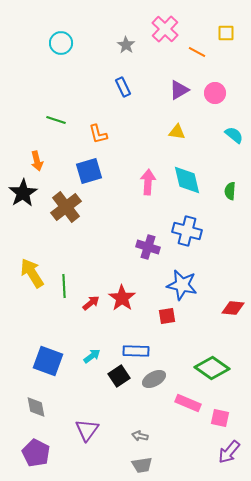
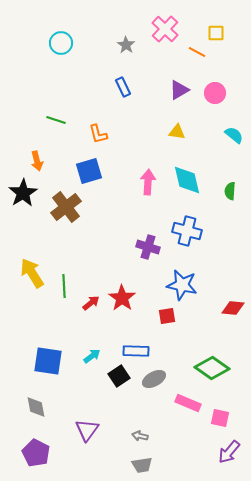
yellow square at (226, 33): moved 10 px left
blue square at (48, 361): rotated 12 degrees counterclockwise
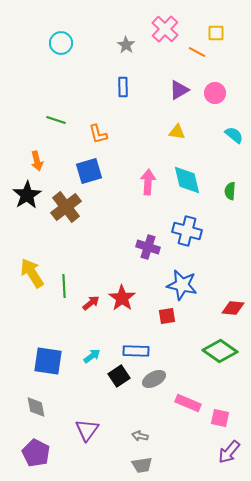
blue rectangle at (123, 87): rotated 24 degrees clockwise
black star at (23, 193): moved 4 px right, 2 px down
green diamond at (212, 368): moved 8 px right, 17 px up
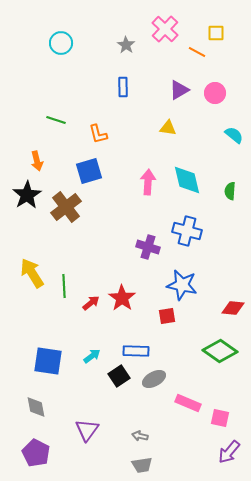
yellow triangle at (177, 132): moved 9 px left, 4 px up
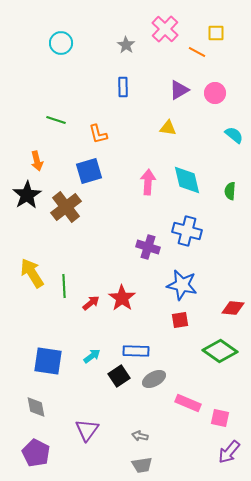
red square at (167, 316): moved 13 px right, 4 px down
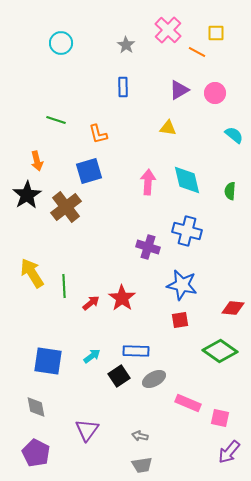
pink cross at (165, 29): moved 3 px right, 1 px down
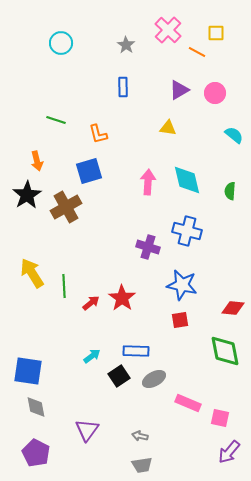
brown cross at (66, 207): rotated 8 degrees clockwise
green diamond at (220, 351): moved 5 px right; rotated 44 degrees clockwise
blue square at (48, 361): moved 20 px left, 10 px down
